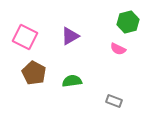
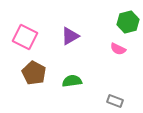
gray rectangle: moved 1 px right
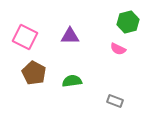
purple triangle: rotated 30 degrees clockwise
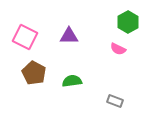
green hexagon: rotated 15 degrees counterclockwise
purple triangle: moved 1 px left
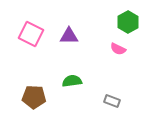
pink square: moved 6 px right, 3 px up
brown pentagon: moved 24 px down; rotated 25 degrees counterclockwise
gray rectangle: moved 3 px left
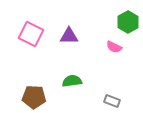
pink semicircle: moved 4 px left, 2 px up
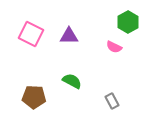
green semicircle: rotated 36 degrees clockwise
gray rectangle: rotated 42 degrees clockwise
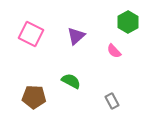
purple triangle: moved 7 px right; rotated 42 degrees counterclockwise
pink semicircle: moved 4 px down; rotated 21 degrees clockwise
green semicircle: moved 1 px left
